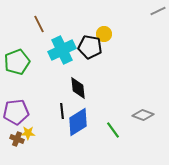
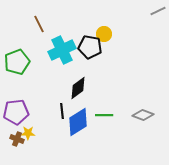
black diamond: rotated 60 degrees clockwise
green line: moved 9 px left, 15 px up; rotated 54 degrees counterclockwise
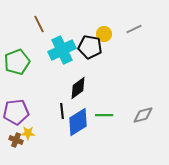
gray line: moved 24 px left, 18 px down
gray diamond: rotated 35 degrees counterclockwise
brown cross: moved 1 px left, 1 px down
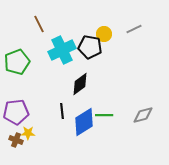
black diamond: moved 2 px right, 4 px up
blue diamond: moved 6 px right
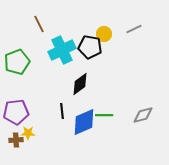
blue diamond: rotated 8 degrees clockwise
brown cross: rotated 24 degrees counterclockwise
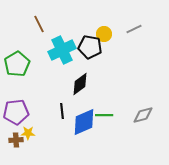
green pentagon: moved 2 px down; rotated 10 degrees counterclockwise
